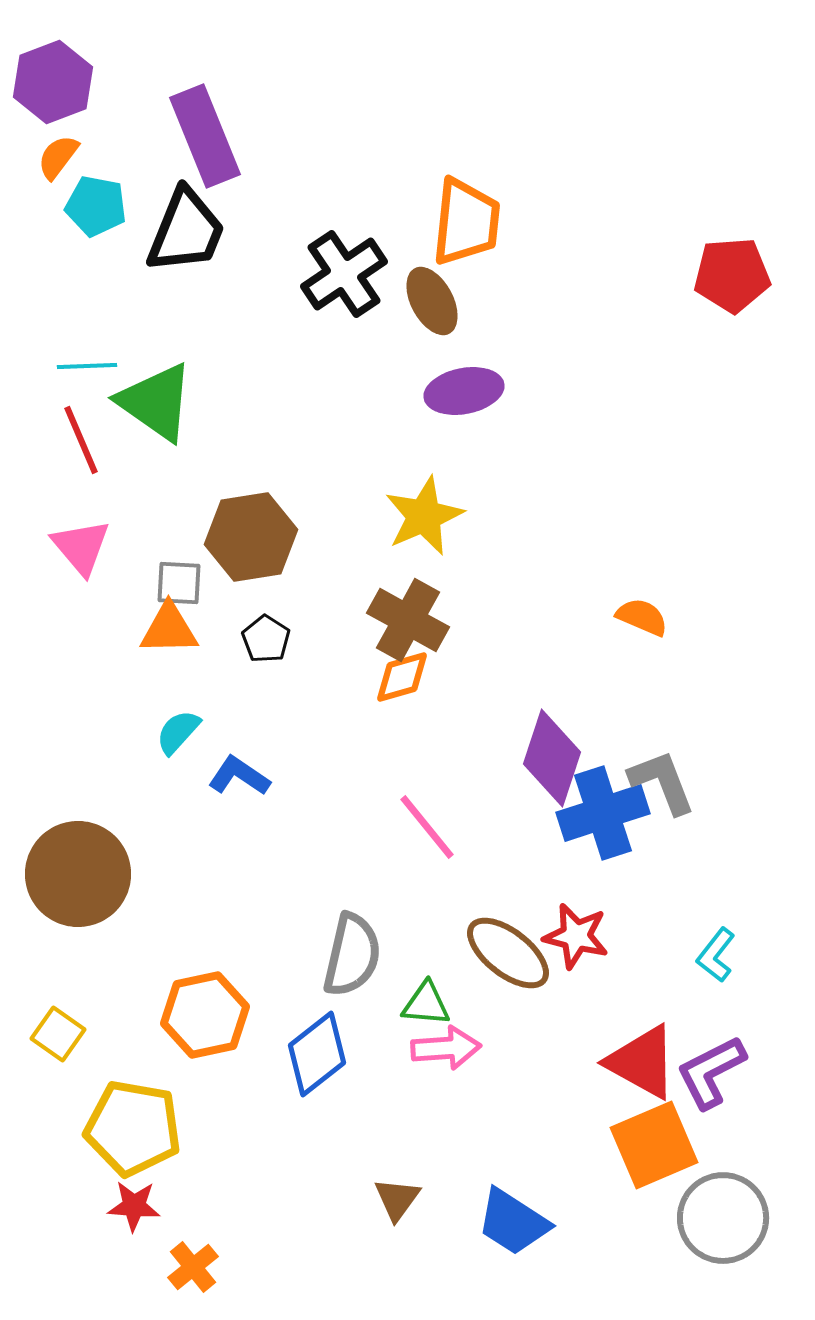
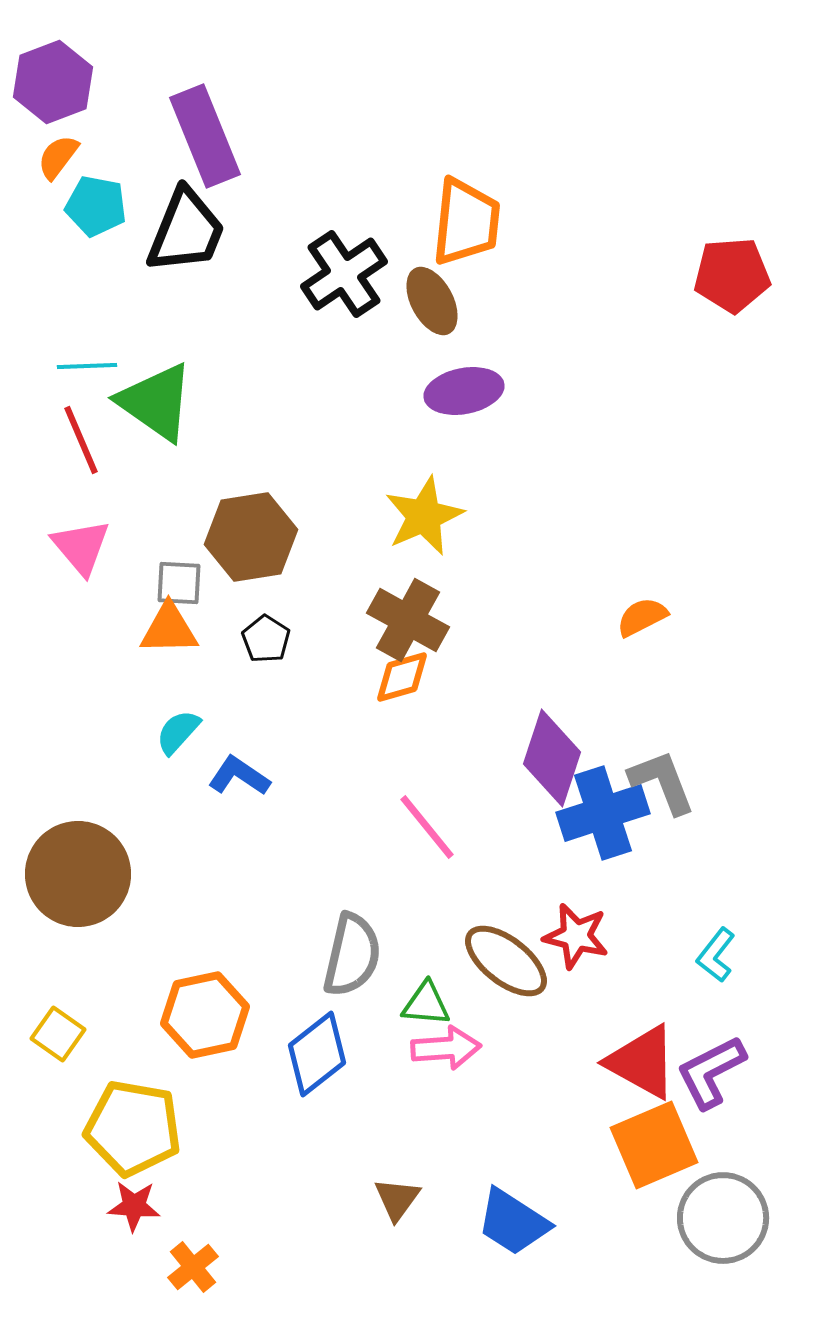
orange semicircle at (642, 617): rotated 50 degrees counterclockwise
brown ellipse at (508, 953): moved 2 px left, 8 px down
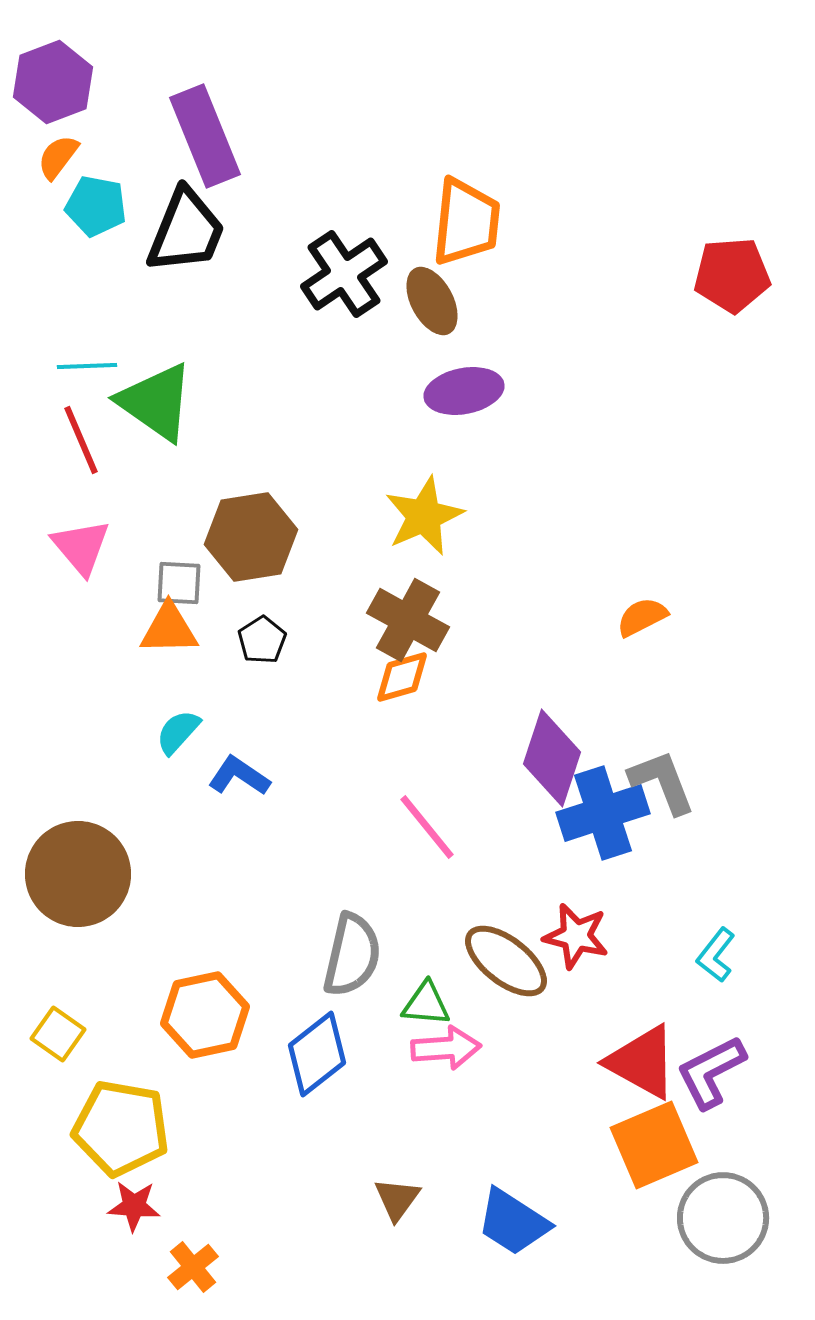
black pentagon at (266, 639): moved 4 px left, 1 px down; rotated 6 degrees clockwise
yellow pentagon at (133, 1128): moved 12 px left
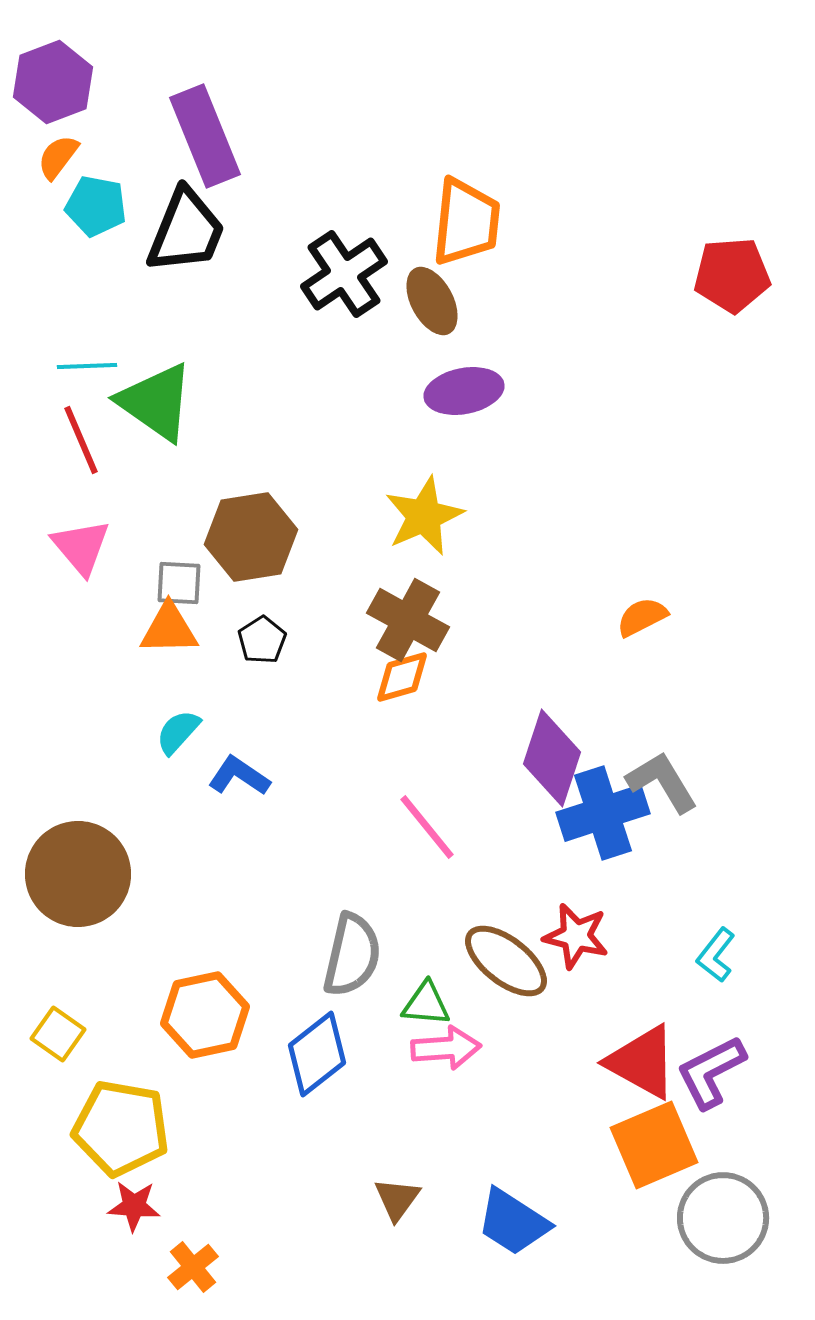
gray L-shape at (662, 782): rotated 10 degrees counterclockwise
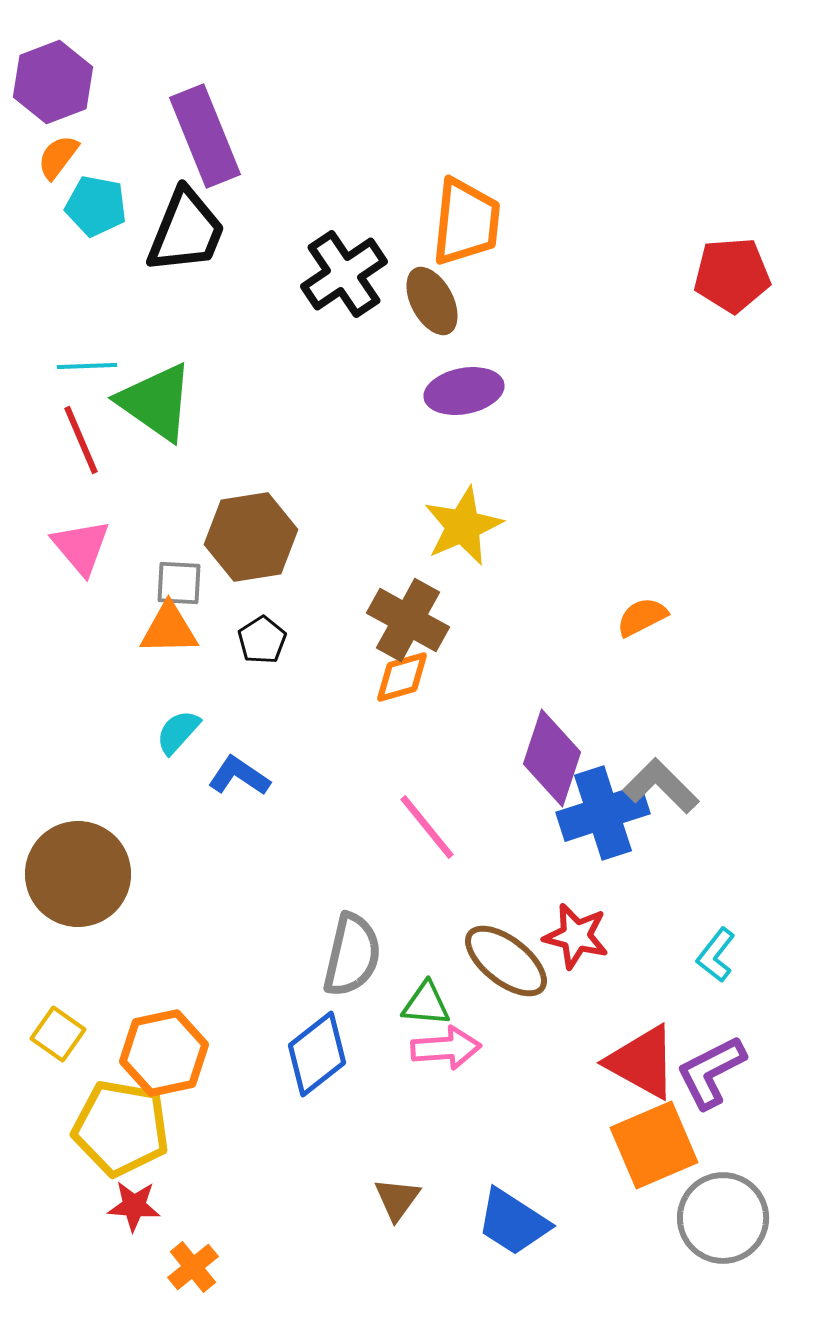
yellow star at (424, 516): moved 39 px right, 10 px down
gray L-shape at (662, 782): moved 1 px left, 4 px down; rotated 14 degrees counterclockwise
orange hexagon at (205, 1015): moved 41 px left, 38 px down
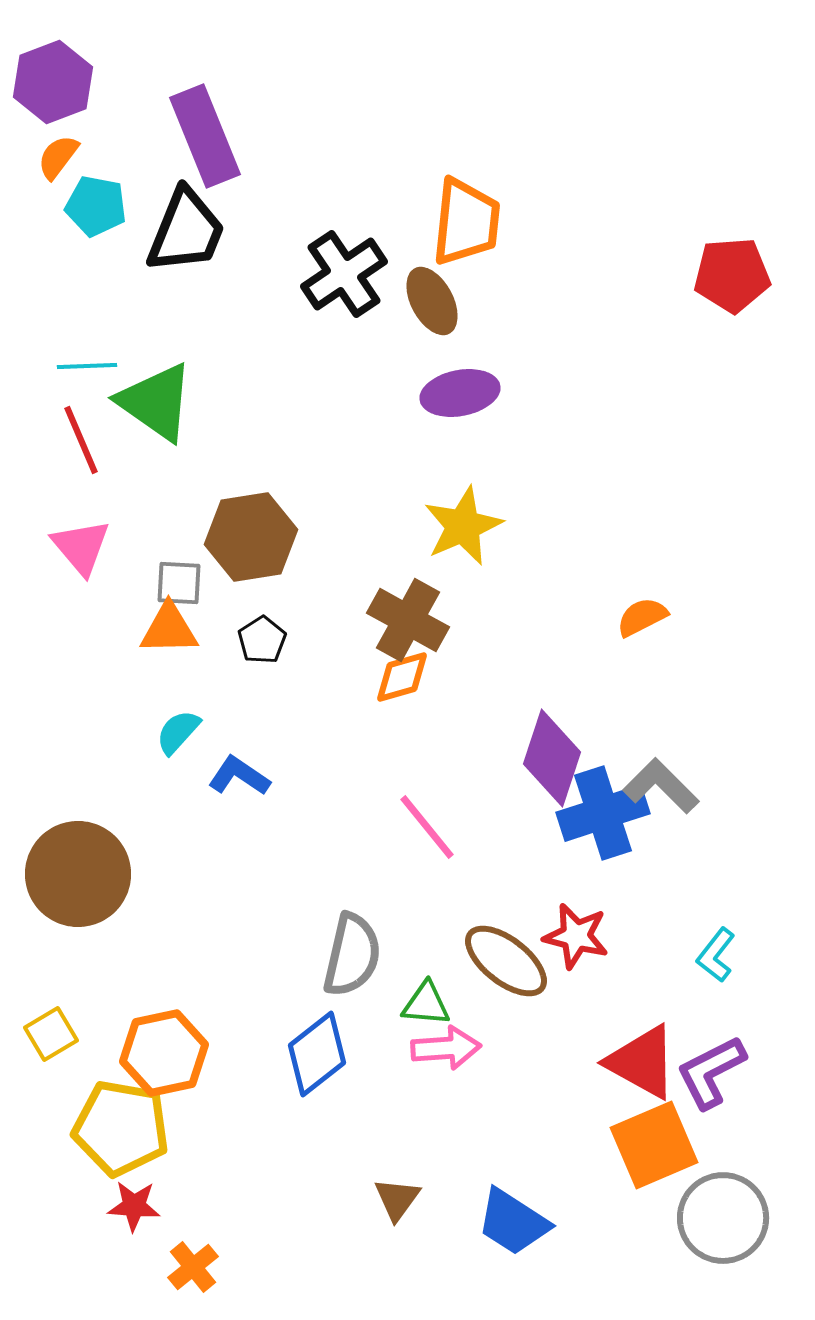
purple ellipse at (464, 391): moved 4 px left, 2 px down
yellow square at (58, 1034): moved 7 px left; rotated 24 degrees clockwise
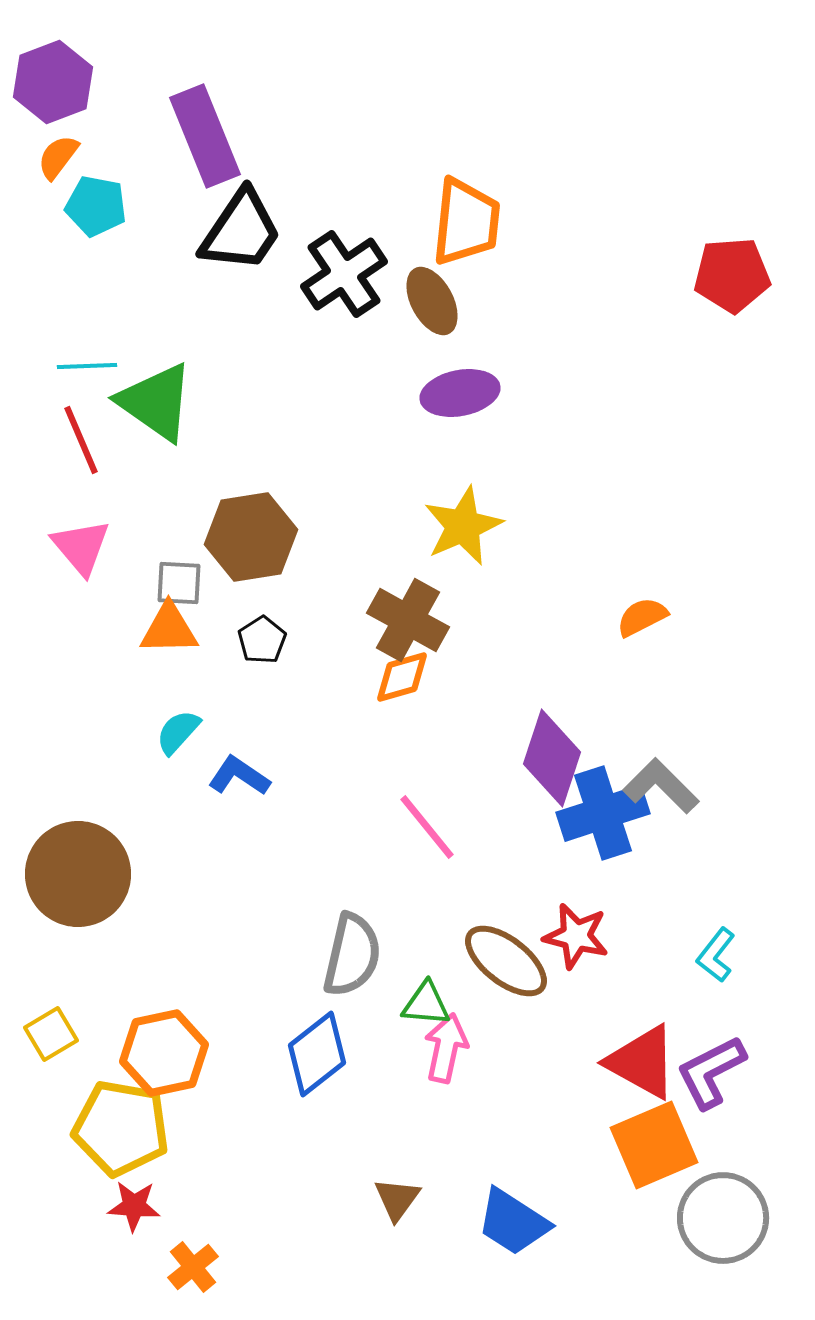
black trapezoid at (186, 231): moved 55 px right; rotated 12 degrees clockwise
pink arrow at (446, 1048): rotated 74 degrees counterclockwise
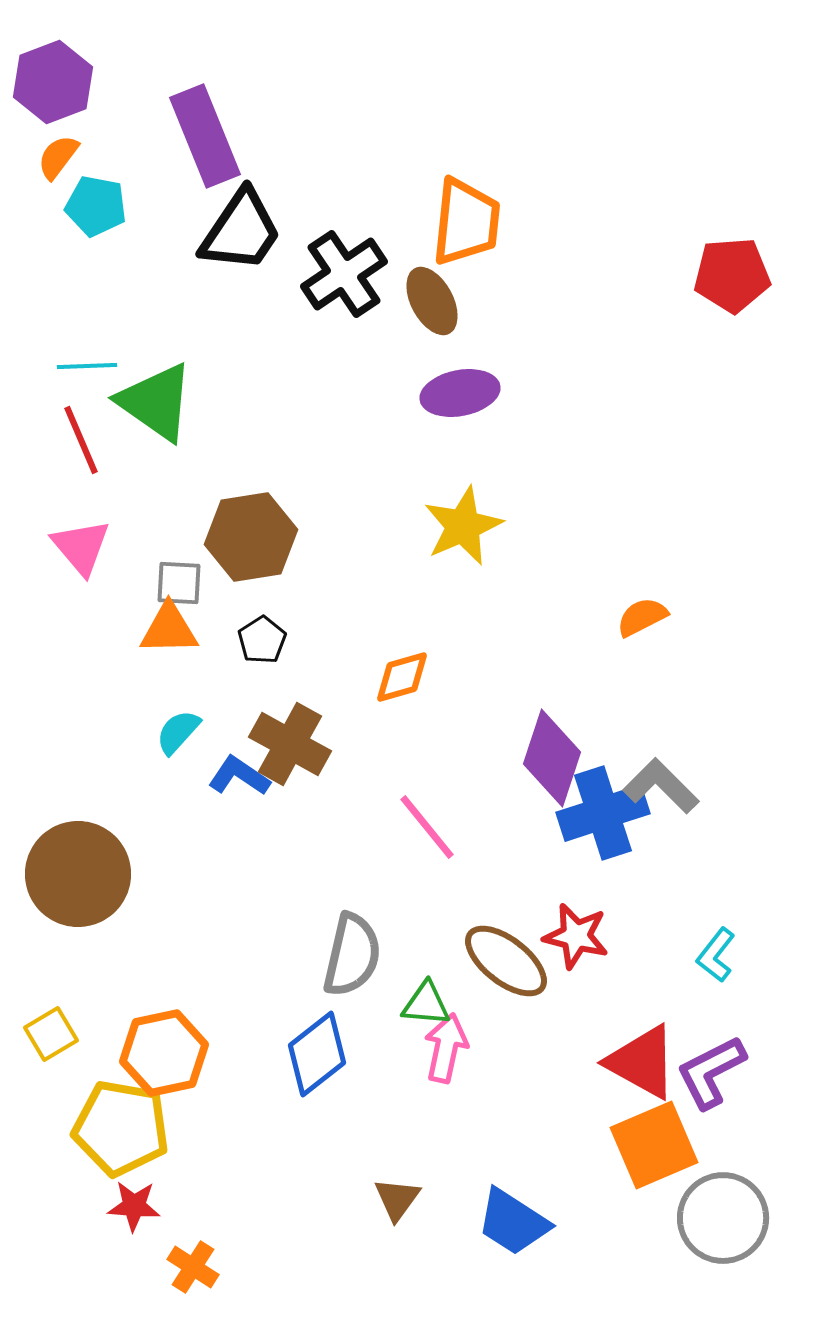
brown cross at (408, 620): moved 118 px left, 124 px down
orange cross at (193, 1267): rotated 18 degrees counterclockwise
